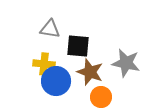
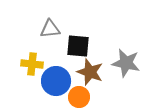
gray triangle: rotated 15 degrees counterclockwise
yellow cross: moved 12 px left
orange circle: moved 22 px left
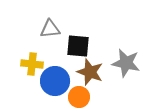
blue circle: moved 1 px left
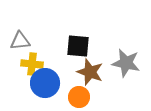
gray triangle: moved 30 px left, 12 px down
blue circle: moved 10 px left, 2 px down
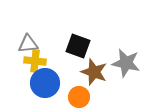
gray triangle: moved 8 px right, 3 px down
black square: rotated 15 degrees clockwise
yellow cross: moved 3 px right, 3 px up
brown star: moved 4 px right
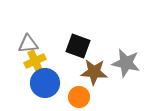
yellow cross: rotated 30 degrees counterclockwise
brown star: rotated 16 degrees counterclockwise
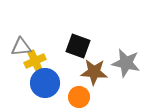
gray triangle: moved 7 px left, 3 px down
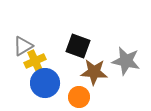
gray triangle: moved 2 px right, 1 px up; rotated 25 degrees counterclockwise
gray star: moved 2 px up
